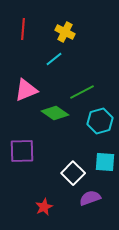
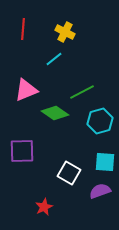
white square: moved 4 px left; rotated 15 degrees counterclockwise
purple semicircle: moved 10 px right, 7 px up
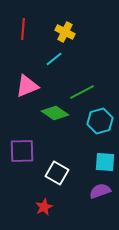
pink triangle: moved 1 px right, 4 px up
white square: moved 12 px left
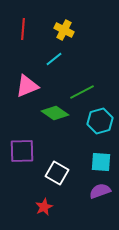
yellow cross: moved 1 px left, 2 px up
cyan square: moved 4 px left
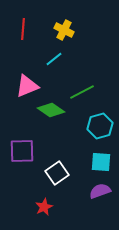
green diamond: moved 4 px left, 3 px up
cyan hexagon: moved 5 px down
white square: rotated 25 degrees clockwise
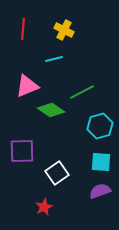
cyan line: rotated 24 degrees clockwise
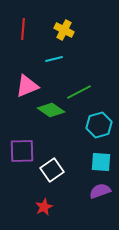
green line: moved 3 px left
cyan hexagon: moved 1 px left, 1 px up
white square: moved 5 px left, 3 px up
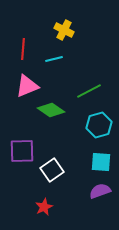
red line: moved 20 px down
green line: moved 10 px right, 1 px up
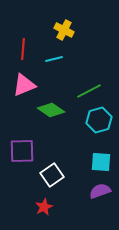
pink triangle: moved 3 px left, 1 px up
cyan hexagon: moved 5 px up
white square: moved 5 px down
